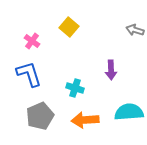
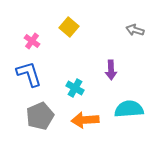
cyan cross: rotated 12 degrees clockwise
cyan semicircle: moved 3 px up
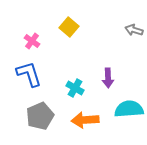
gray arrow: moved 1 px left
purple arrow: moved 3 px left, 8 px down
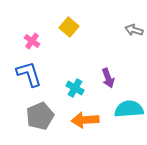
purple arrow: rotated 18 degrees counterclockwise
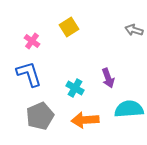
yellow square: rotated 18 degrees clockwise
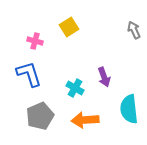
gray arrow: rotated 48 degrees clockwise
pink cross: moved 3 px right; rotated 21 degrees counterclockwise
purple arrow: moved 4 px left, 1 px up
cyan semicircle: rotated 92 degrees counterclockwise
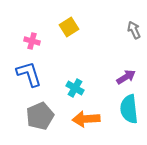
pink cross: moved 3 px left
purple arrow: moved 22 px right; rotated 102 degrees counterclockwise
orange arrow: moved 1 px right, 1 px up
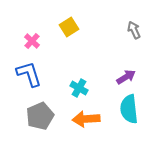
pink cross: rotated 28 degrees clockwise
cyan cross: moved 4 px right
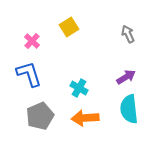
gray arrow: moved 6 px left, 4 px down
orange arrow: moved 1 px left, 1 px up
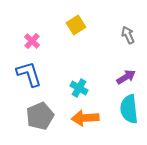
yellow square: moved 7 px right, 2 px up
gray arrow: moved 1 px down
